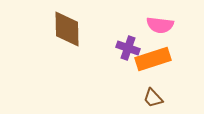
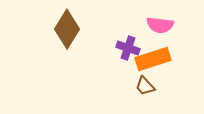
brown diamond: rotated 33 degrees clockwise
brown trapezoid: moved 8 px left, 12 px up
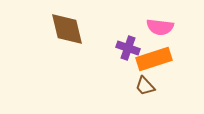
pink semicircle: moved 2 px down
brown diamond: rotated 45 degrees counterclockwise
orange rectangle: moved 1 px right
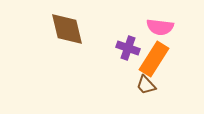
orange rectangle: rotated 40 degrees counterclockwise
brown trapezoid: moved 1 px right, 1 px up
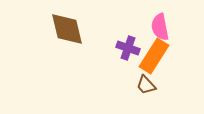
pink semicircle: rotated 72 degrees clockwise
orange rectangle: moved 3 px up
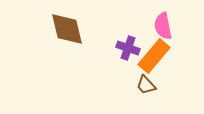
pink semicircle: moved 3 px right, 1 px up
orange rectangle: rotated 8 degrees clockwise
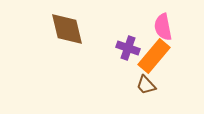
pink semicircle: moved 1 px down
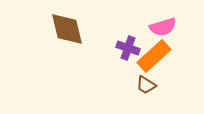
pink semicircle: rotated 96 degrees counterclockwise
orange rectangle: rotated 8 degrees clockwise
brown trapezoid: rotated 15 degrees counterclockwise
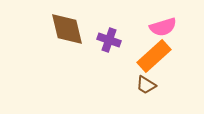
purple cross: moved 19 px left, 8 px up
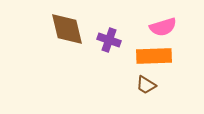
orange rectangle: rotated 40 degrees clockwise
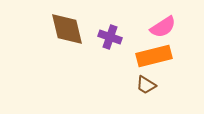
pink semicircle: rotated 16 degrees counterclockwise
purple cross: moved 1 px right, 3 px up
orange rectangle: rotated 12 degrees counterclockwise
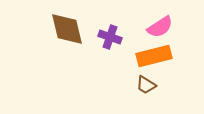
pink semicircle: moved 3 px left
